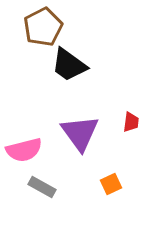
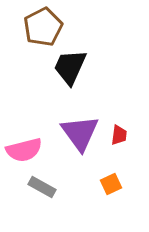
black trapezoid: moved 1 px right, 2 px down; rotated 78 degrees clockwise
red trapezoid: moved 12 px left, 13 px down
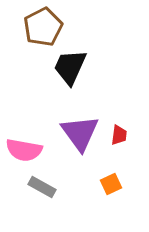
pink semicircle: rotated 24 degrees clockwise
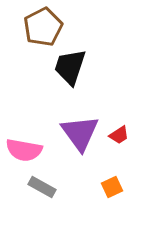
black trapezoid: rotated 6 degrees counterclockwise
red trapezoid: rotated 50 degrees clockwise
orange square: moved 1 px right, 3 px down
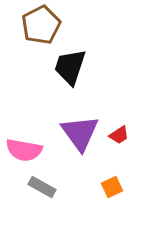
brown pentagon: moved 2 px left, 2 px up
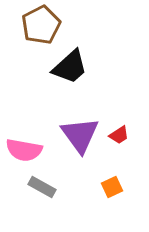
black trapezoid: rotated 150 degrees counterclockwise
purple triangle: moved 2 px down
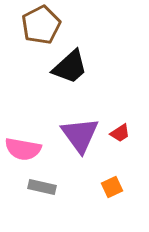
red trapezoid: moved 1 px right, 2 px up
pink semicircle: moved 1 px left, 1 px up
gray rectangle: rotated 16 degrees counterclockwise
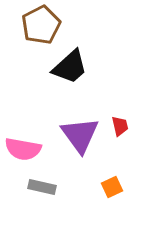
red trapezoid: moved 7 px up; rotated 70 degrees counterclockwise
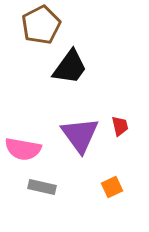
black trapezoid: rotated 12 degrees counterclockwise
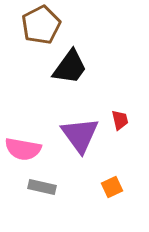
red trapezoid: moved 6 px up
